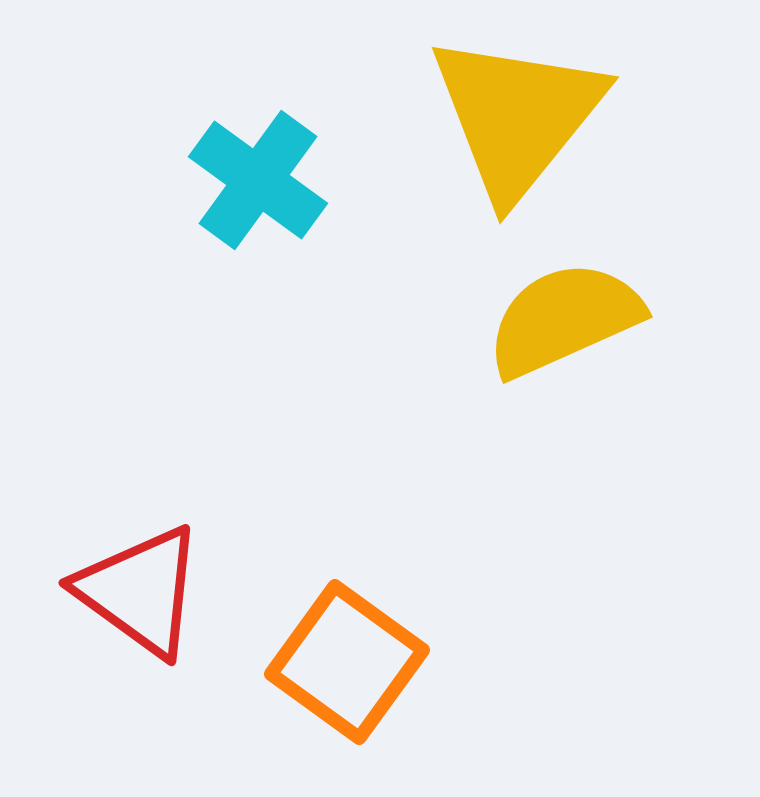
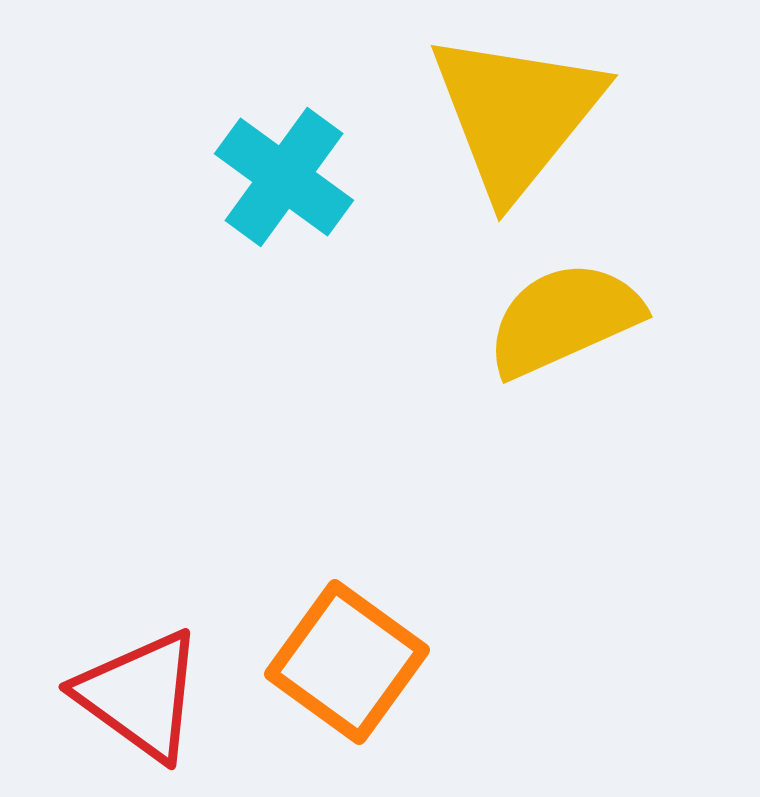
yellow triangle: moved 1 px left, 2 px up
cyan cross: moved 26 px right, 3 px up
red triangle: moved 104 px down
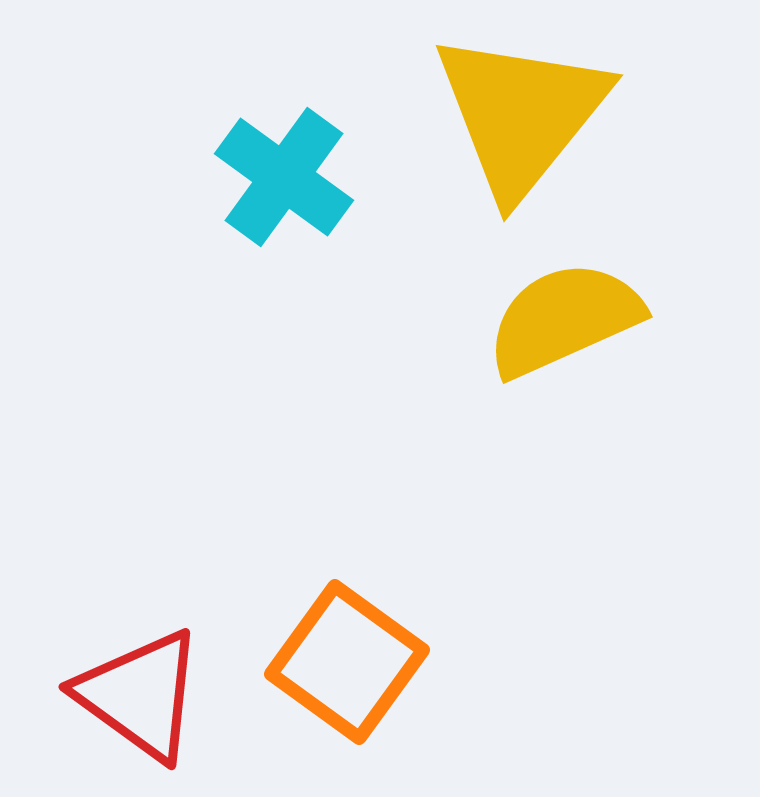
yellow triangle: moved 5 px right
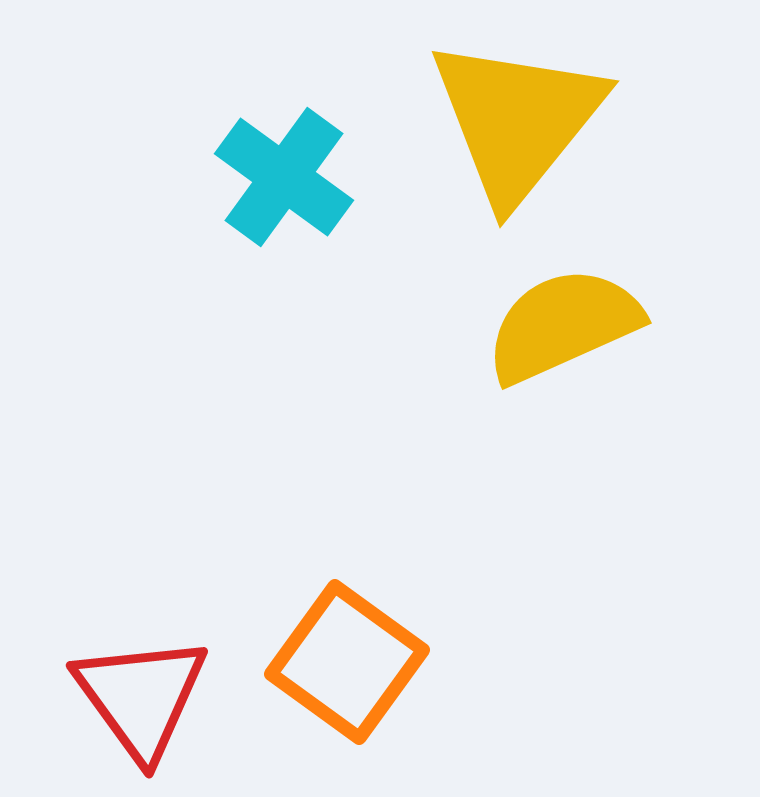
yellow triangle: moved 4 px left, 6 px down
yellow semicircle: moved 1 px left, 6 px down
red triangle: moved 1 px right, 2 px down; rotated 18 degrees clockwise
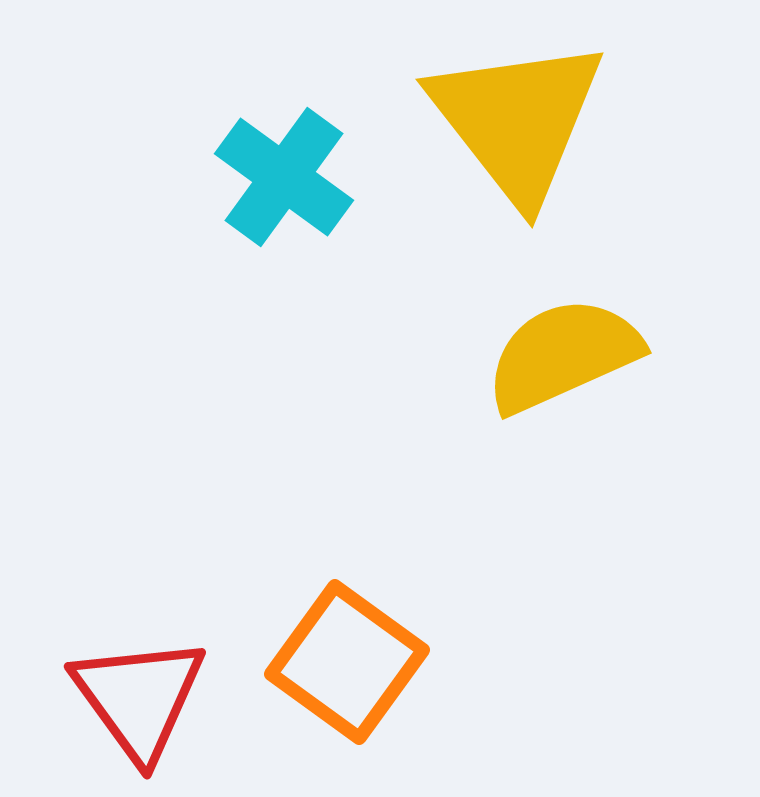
yellow triangle: rotated 17 degrees counterclockwise
yellow semicircle: moved 30 px down
red triangle: moved 2 px left, 1 px down
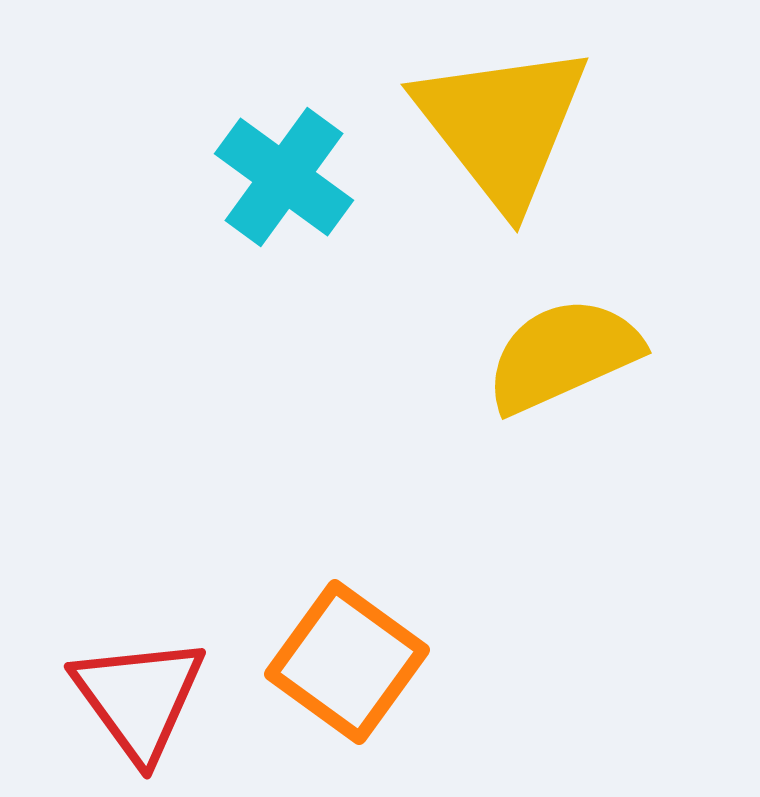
yellow triangle: moved 15 px left, 5 px down
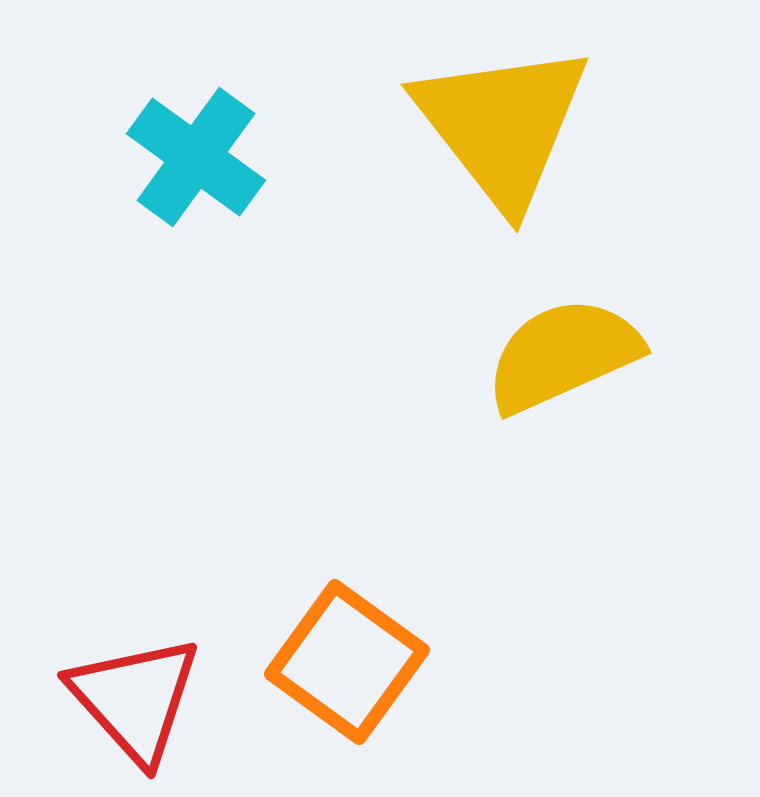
cyan cross: moved 88 px left, 20 px up
red triangle: moved 4 px left, 1 px down; rotated 6 degrees counterclockwise
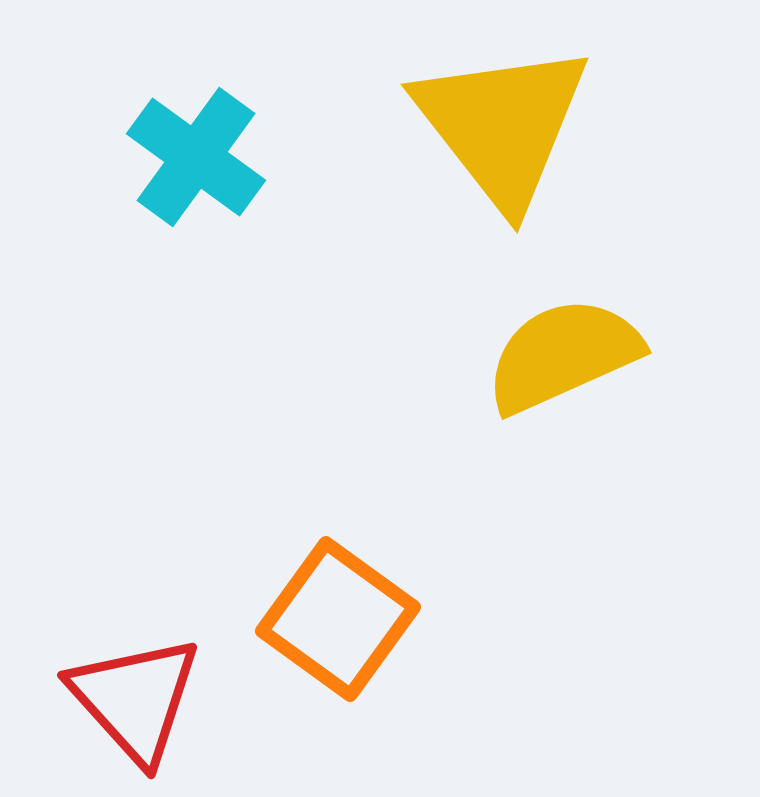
orange square: moved 9 px left, 43 px up
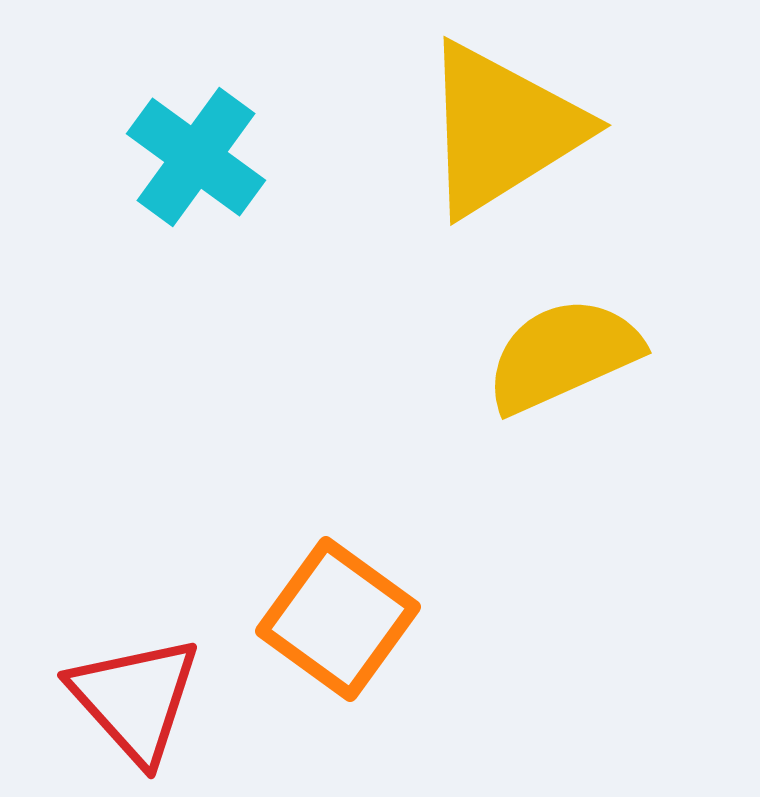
yellow triangle: moved 4 px down; rotated 36 degrees clockwise
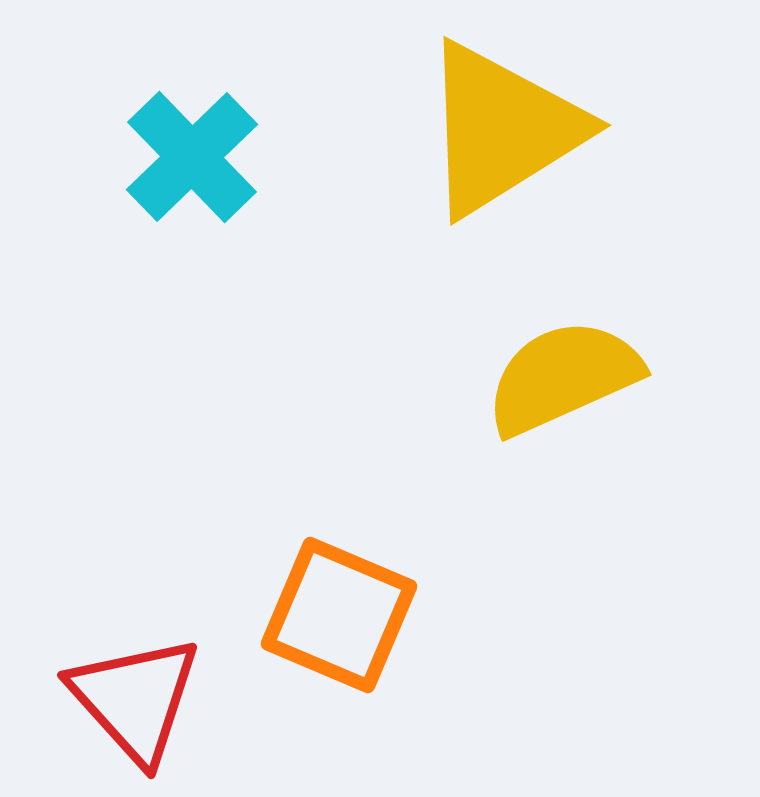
cyan cross: moved 4 px left; rotated 10 degrees clockwise
yellow semicircle: moved 22 px down
orange square: moved 1 px right, 4 px up; rotated 13 degrees counterclockwise
